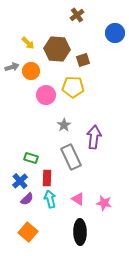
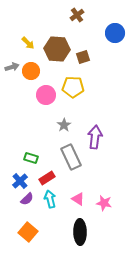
brown square: moved 3 px up
purple arrow: moved 1 px right
red rectangle: rotated 56 degrees clockwise
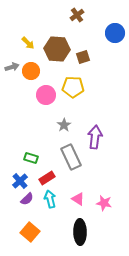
orange square: moved 2 px right
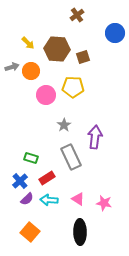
cyan arrow: moved 1 px left, 1 px down; rotated 72 degrees counterclockwise
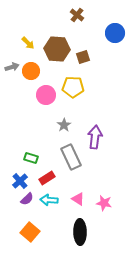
brown cross: rotated 16 degrees counterclockwise
